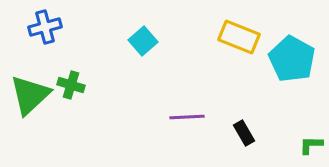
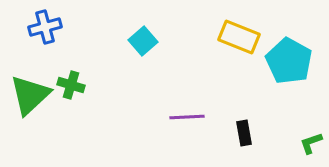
cyan pentagon: moved 3 px left, 2 px down
black rectangle: rotated 20 degrees clockwise
green L-shape: moved 2 px up; rotated 20 degrees counterclockwise
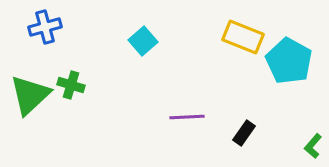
yellow rectangle: moved 4 px right
black rectangle: rotated 45 degrees clockwise
green L-shape: moved 2 px right, 3 px down; rotated 30 degrees counterclockwise
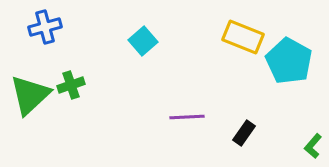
green cross: rotated 36 degrees counterclockwise
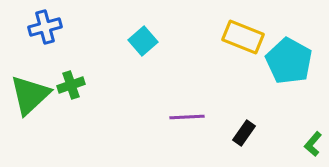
green L-shape: moved 2 px up
